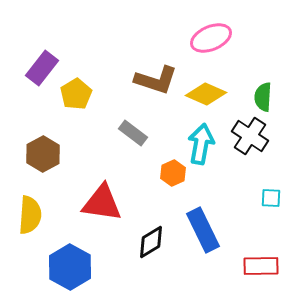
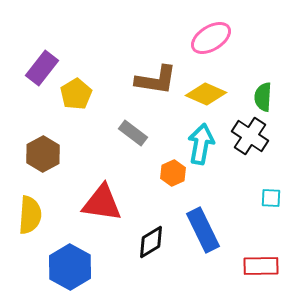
pink ellipse: rotated 9 degrees counterclockwise
brown L-shape: rotated 9 degrees counterclockwise
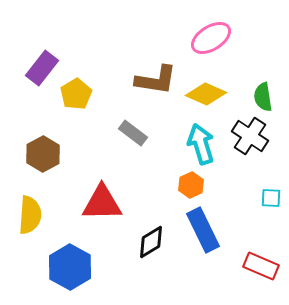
green semicircle: rotated 12 degrees counterclockwise
cyan arrow: rotated 27 degrees counterclockwise
orange hexagon: moved 18 px right, 12 px down
red triangle: rotated 9 degrees counterclockwise
red rectangle: rotated 24 degrees clockwise
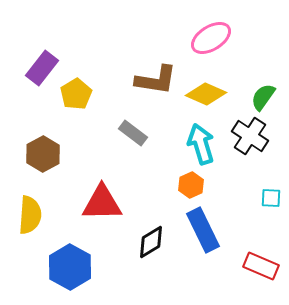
green semicircle: rotated 44 degrees clockwise
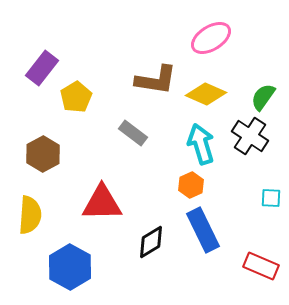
yellow pentagon: moved 3 px down
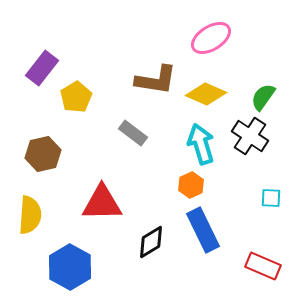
brown hexagon: rotated 16 degrees clockwise
red rectangle: moved 2 px right
